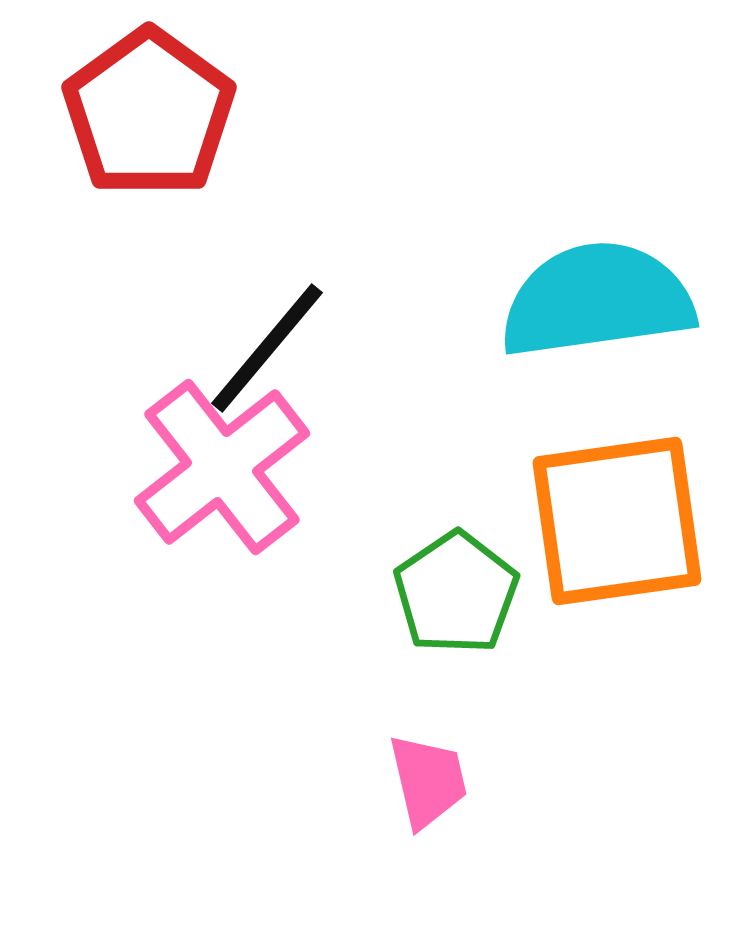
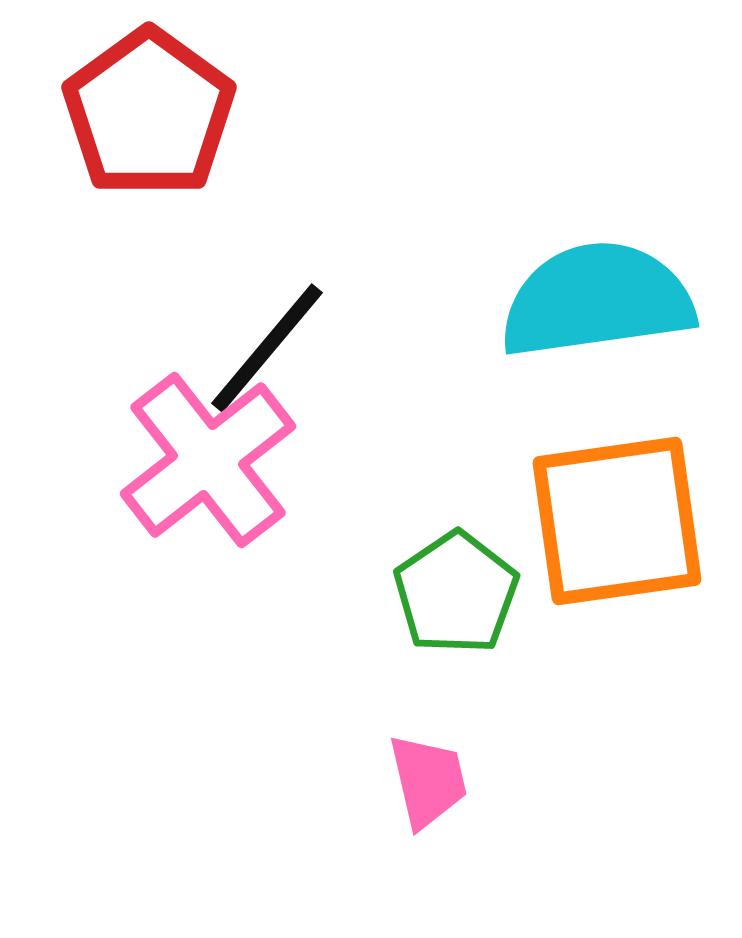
pink cross: moved 14 px left, 7 px up
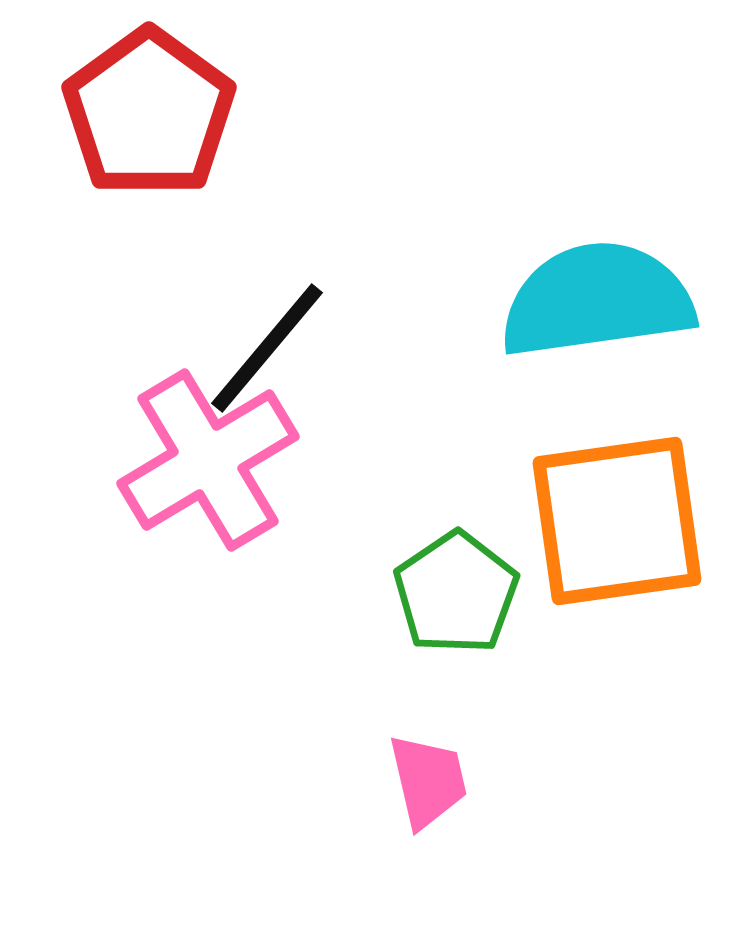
pink cross: rotated 7 degrees clockwise
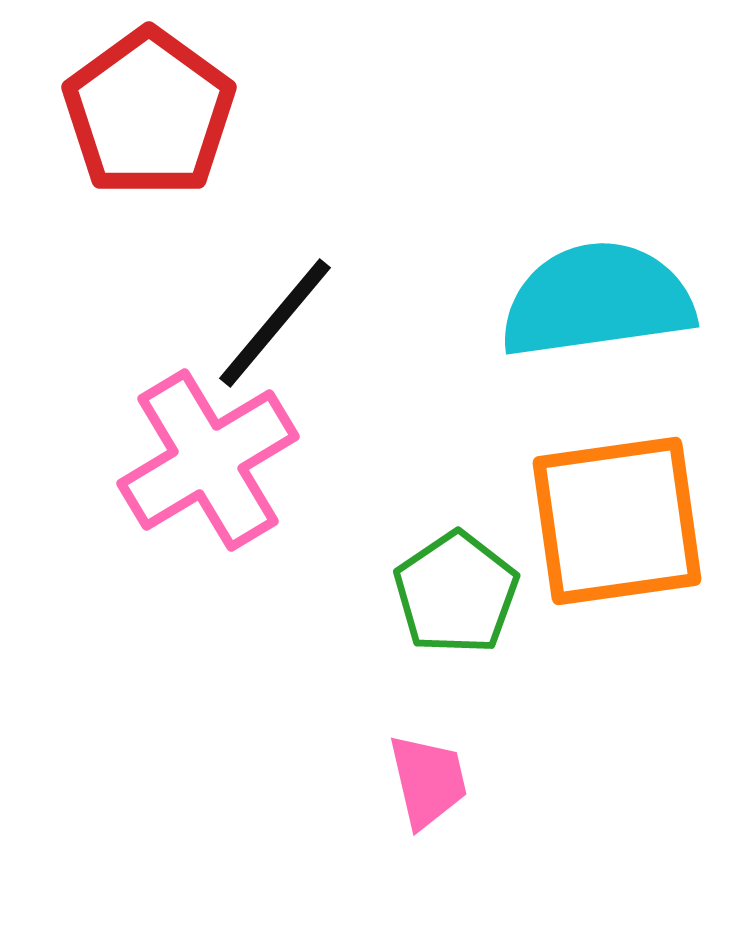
black line: moved 8 px right, 25 px up
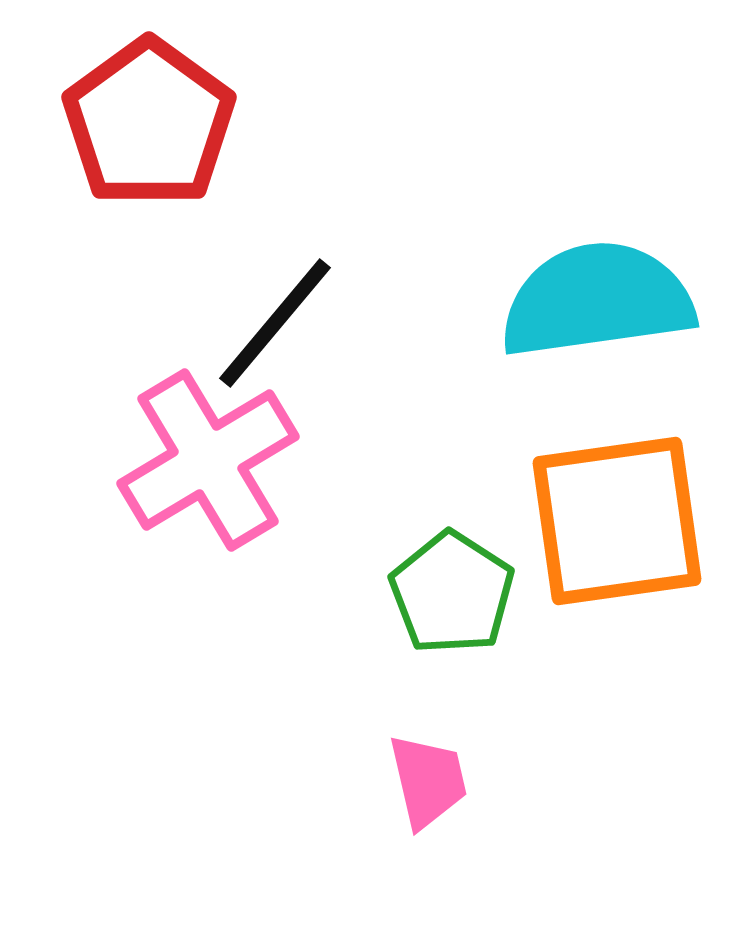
red pentagon: moved 10 px down
green pentagon: moved 4 px left; rotated 5 degrees counterclockwise
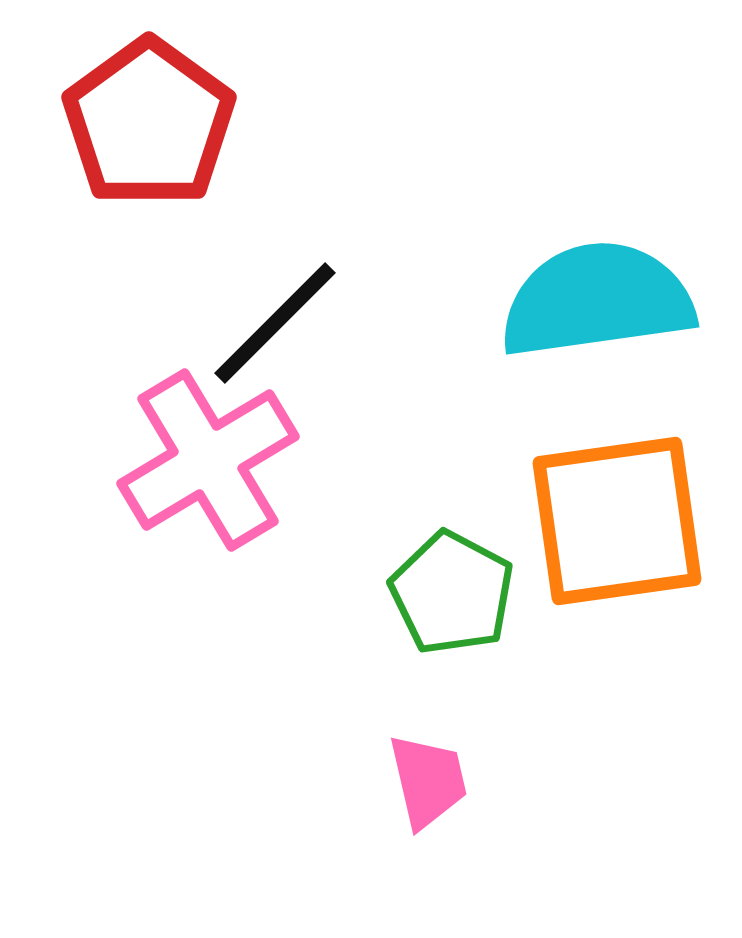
black line: rotated 5 degrees clockwise
green pentagon: rotated 5 degrees counterclockwise
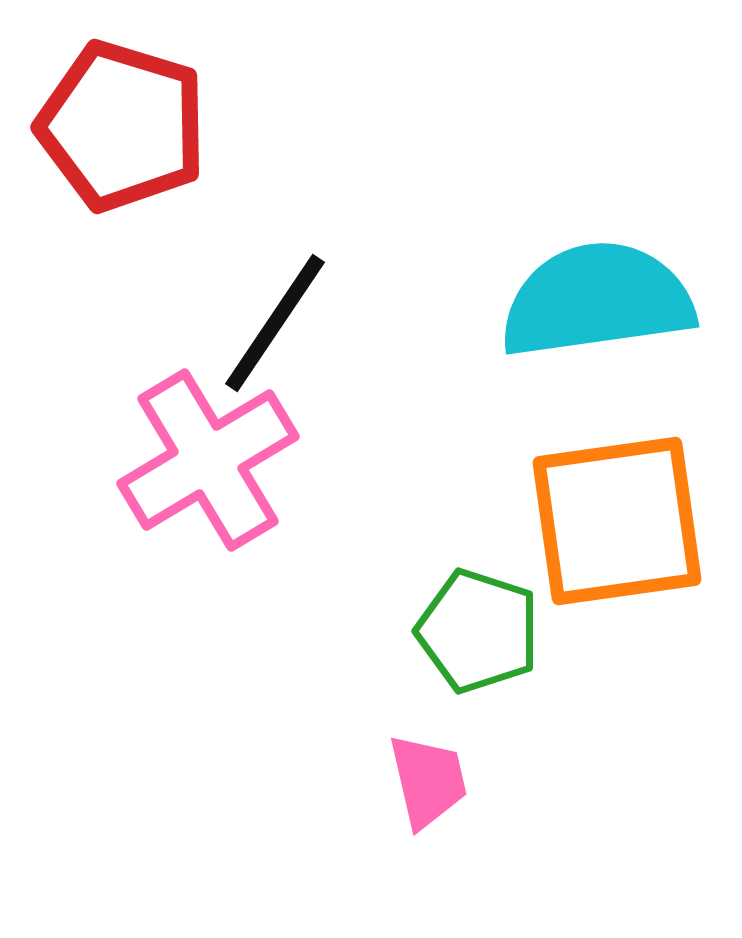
red pentagon: moved 27 px left, 3 px down; rotated 19 degrees counterclockwise
black line: rotated 11 degrees counterclockwise
green pentagon: moved 26 px right, 38 px down; rotated 10 degrees counterclockwise
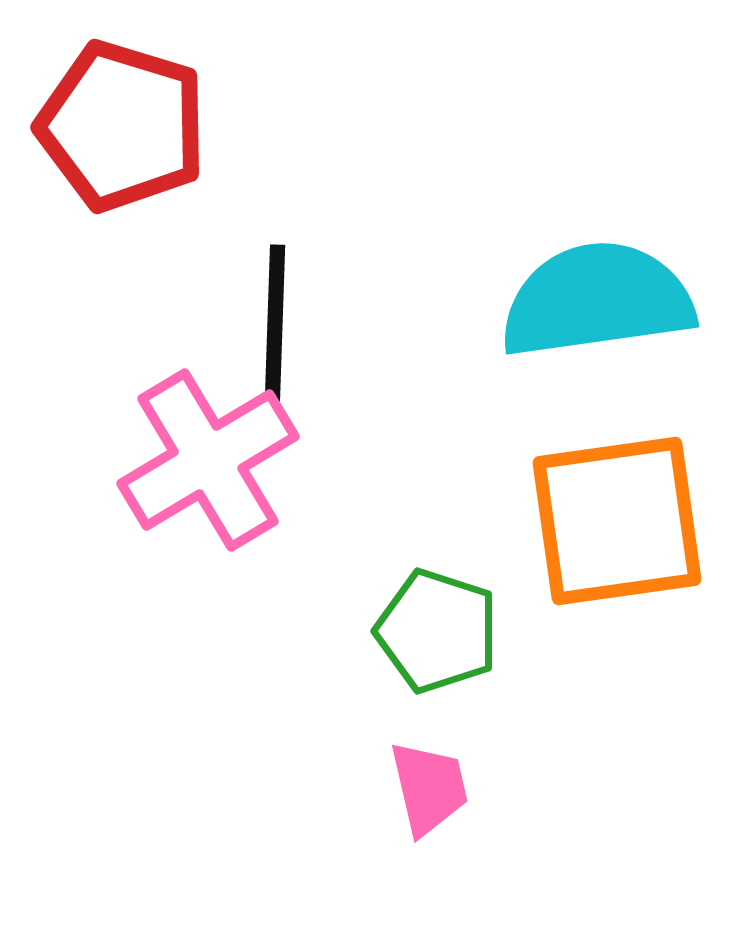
black line: rotated 32 degrees counterclockwise
green pentagon: moved 41 px left
pink trapezoid: moved 1 px right, 7 px down
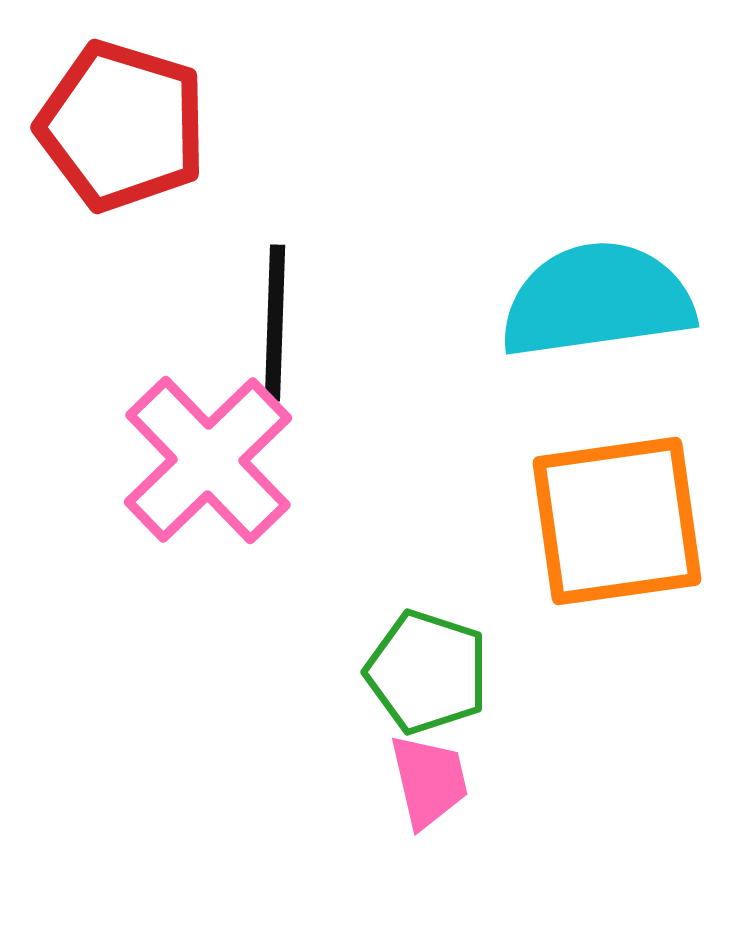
pink cross: rotated 13 degrees counterclockwise
green pentagon: moved 10 px left, 41 px down
pink trapezoid: moved 7 px up
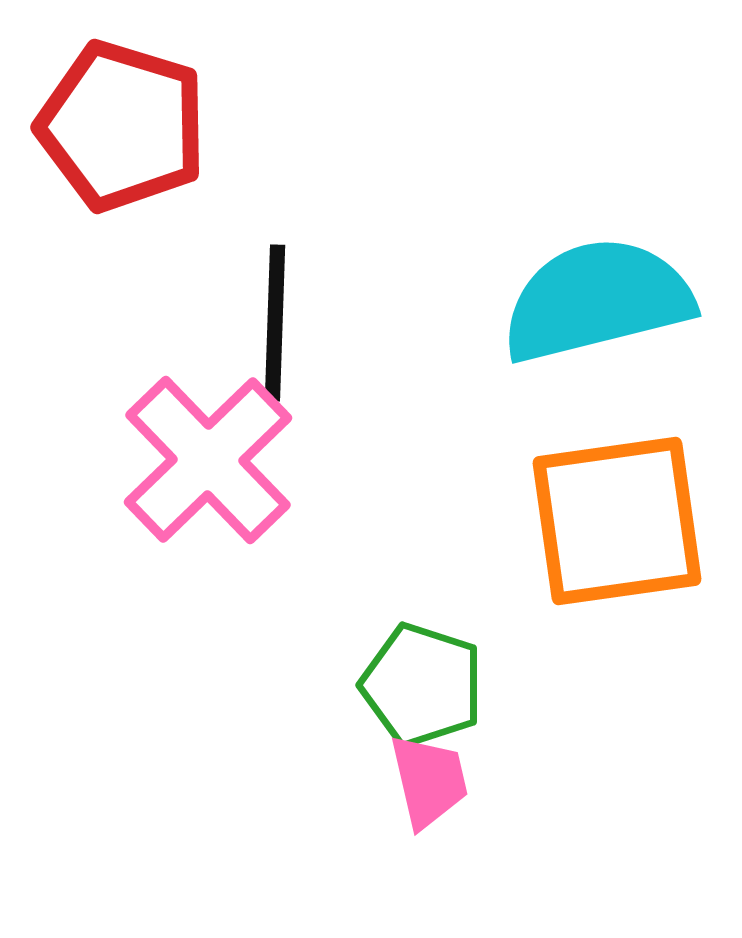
cyan semicircle: rotated 6 degrees counterclockwise
green pentagon: moved 5 px left, 13 px down
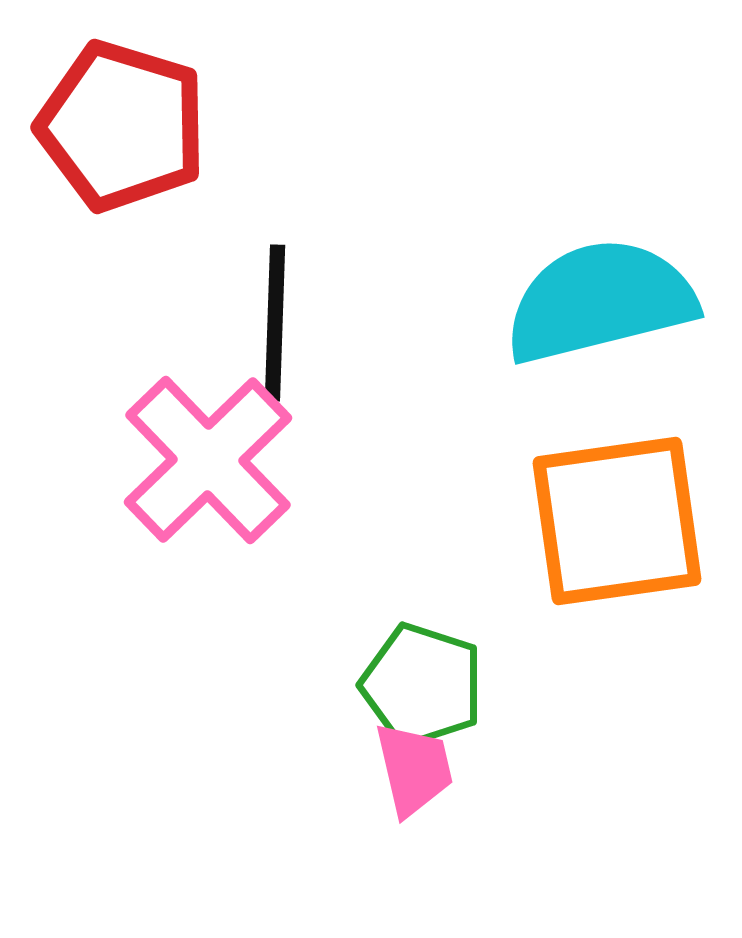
cyan semicircle: moved 3 px right, 1 px down
pink trapezoid: moved 15 px left, 12 px up
